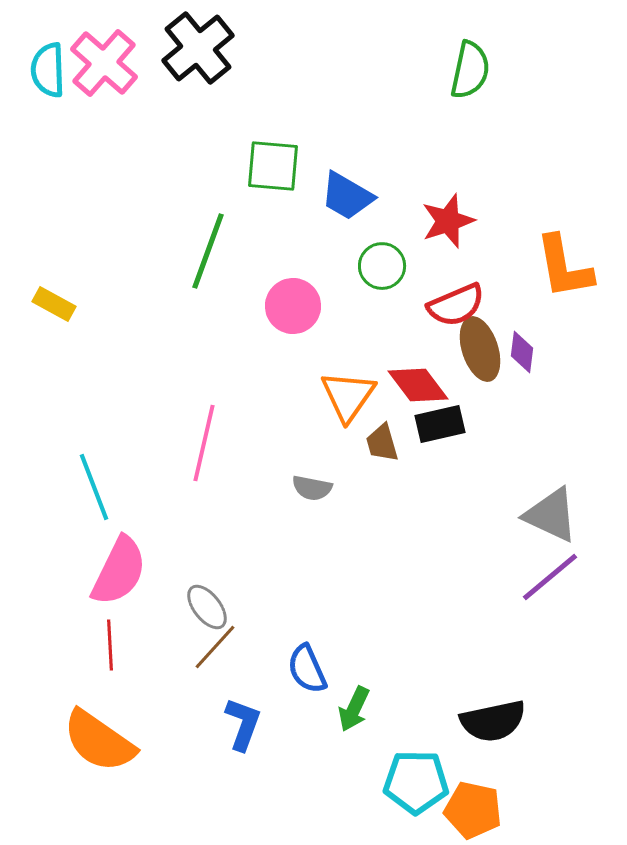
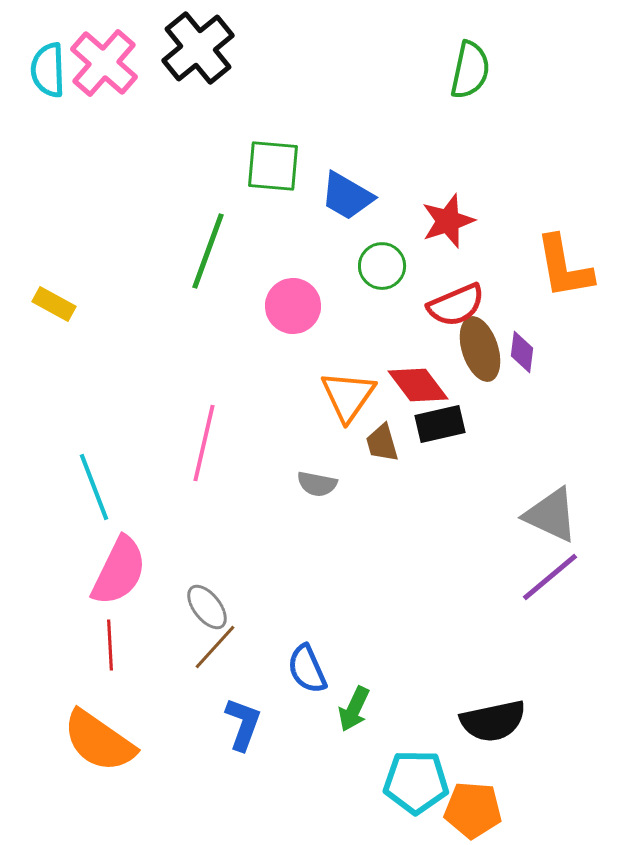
gray semicircle: moved 5 px right, 4 px up
orange pentagon: rotated 8 degrees counterclockwise
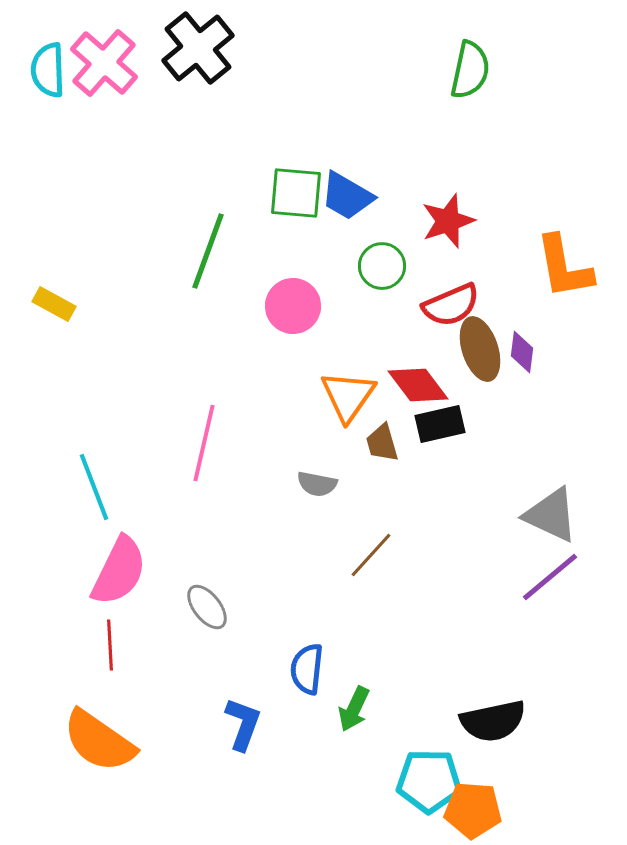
green square: moved 23 px right, 27 px down
red semicircle: moved 5 px left
brown line: moved 156 px right, 92 px up
blue semicircle: rotated 30 degrees clockwise
cyan pentagon: moved 13 px right, 1 px up
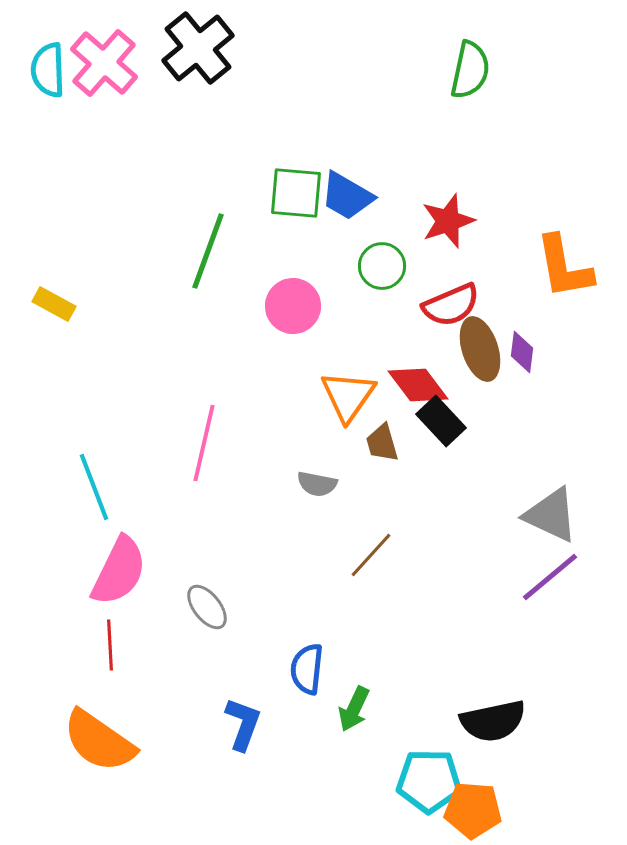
black rectangle: moved 1 px right, 3 px up; rotated 60 degrees clockwise
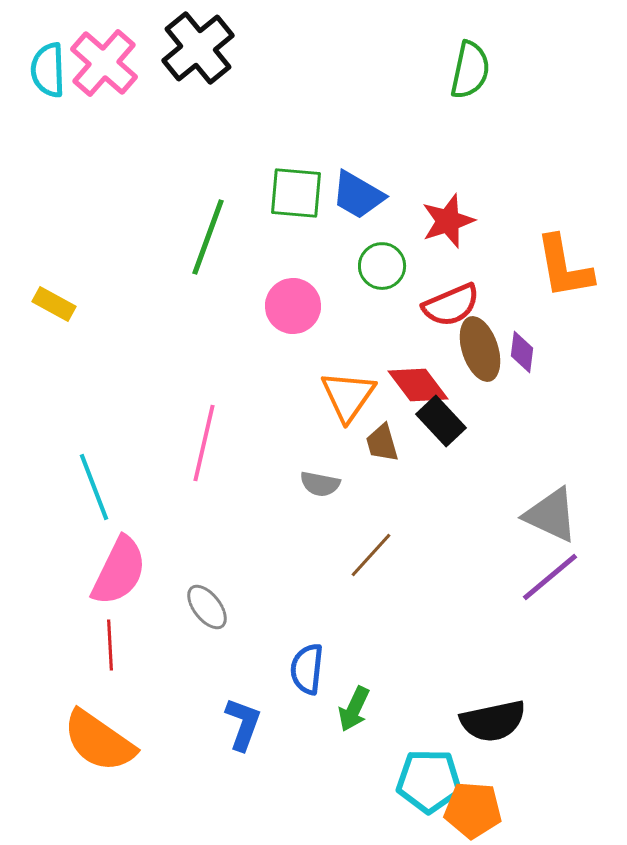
blue trapezoid: moved 11 px right, 1 px up
green line: moved 14 px up
gray semicircle: moved 3 px right
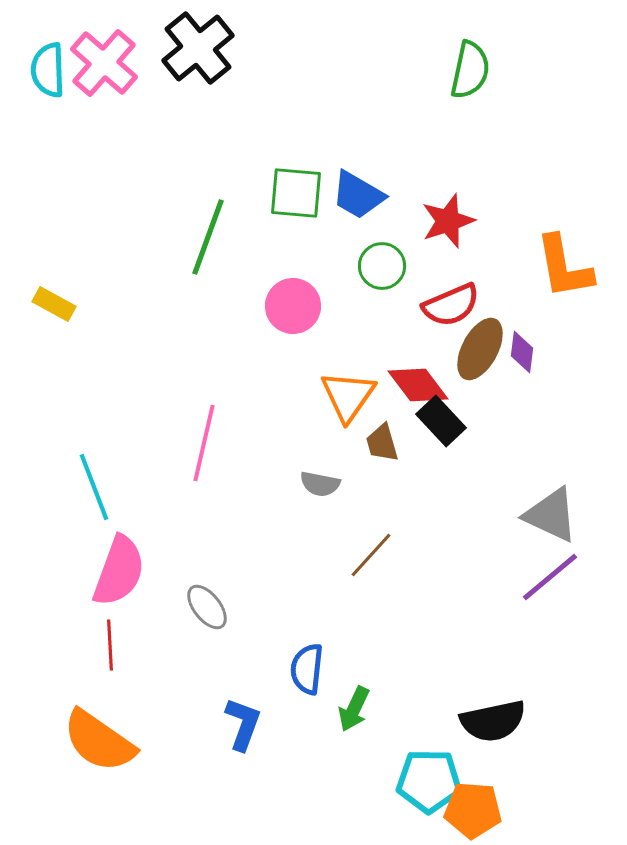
brown ellipse: rotated 46 degrees clockwise
pink semicircle: rotated 6 degrees counterclockwise
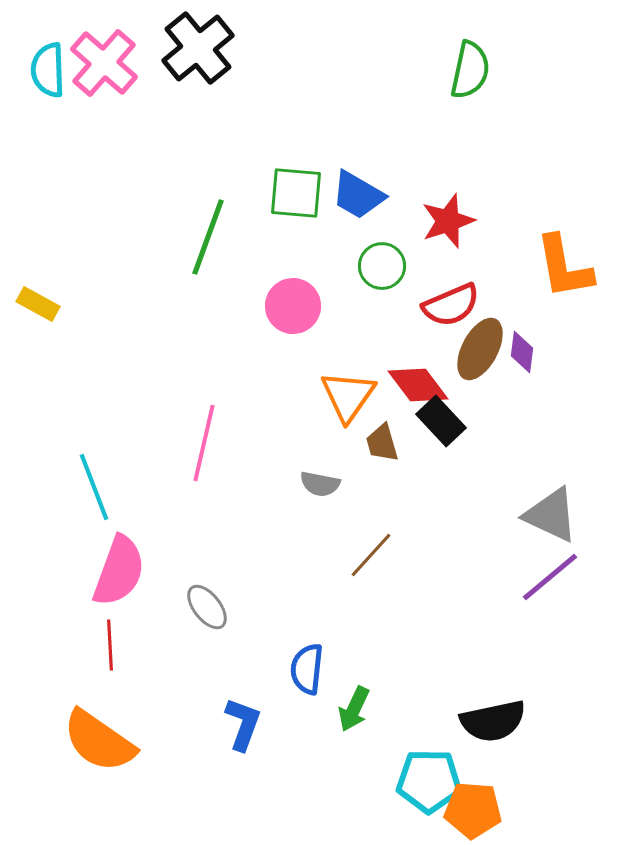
yellow rectangle: moved 16 px left
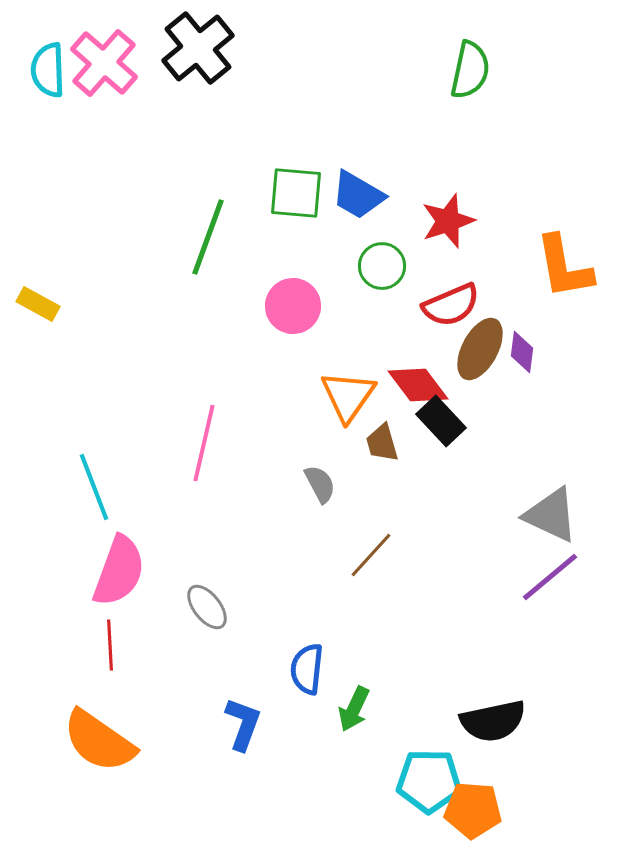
gray semicircle: rotated 129 degrees counterclockwise
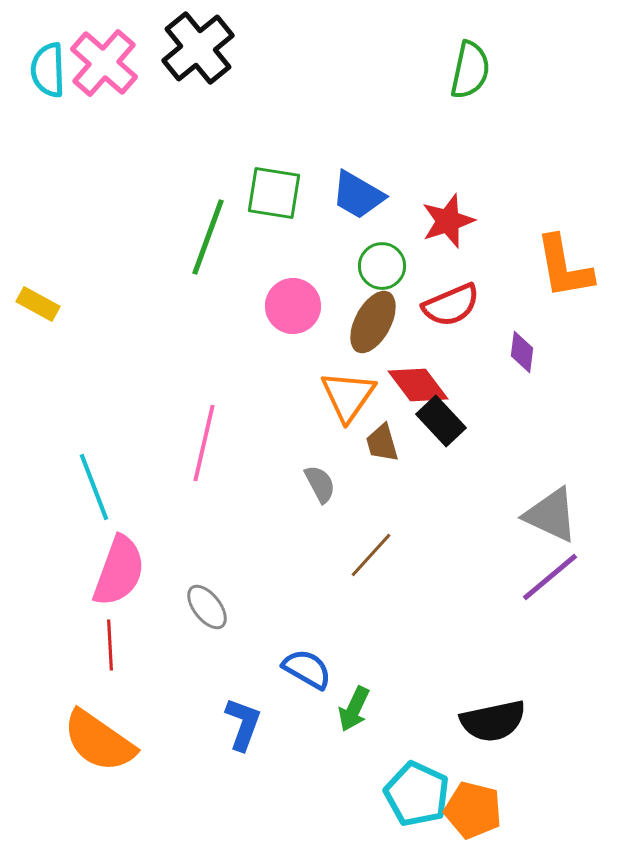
green square: moved 22 px left; rotated 4 degrees clockwise
brown ellipse: moved 107 px left, 27 px up
blue semicircle: rotated 114 degrees clockwise
cyan pentagon: moved 12 px left, 13 px down; rotated 24 degrees clockwise
orange pentagon: rotated 10 degrees clockwise
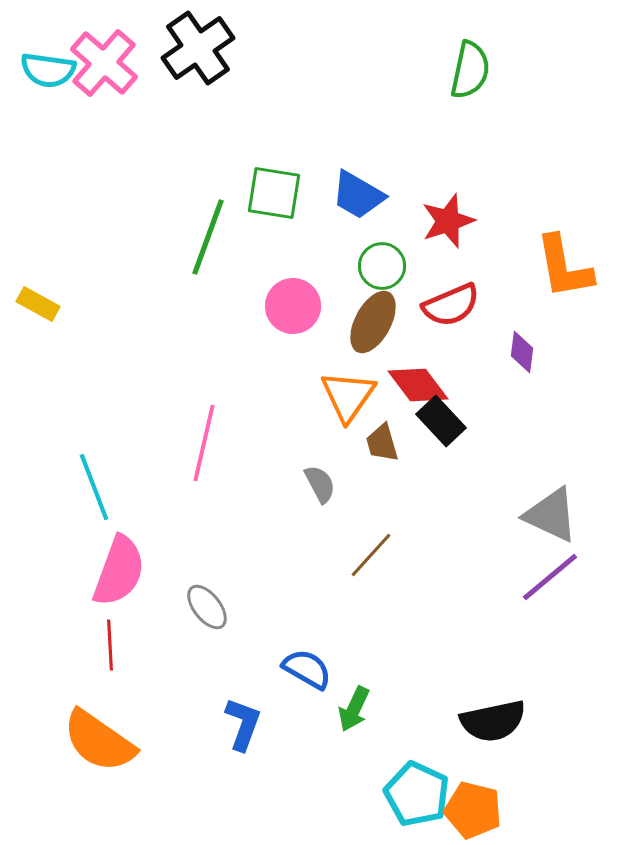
black cross: rotated 4 degrees clockwise
cyan semicircle: rotated 80 degrees counterclockwise
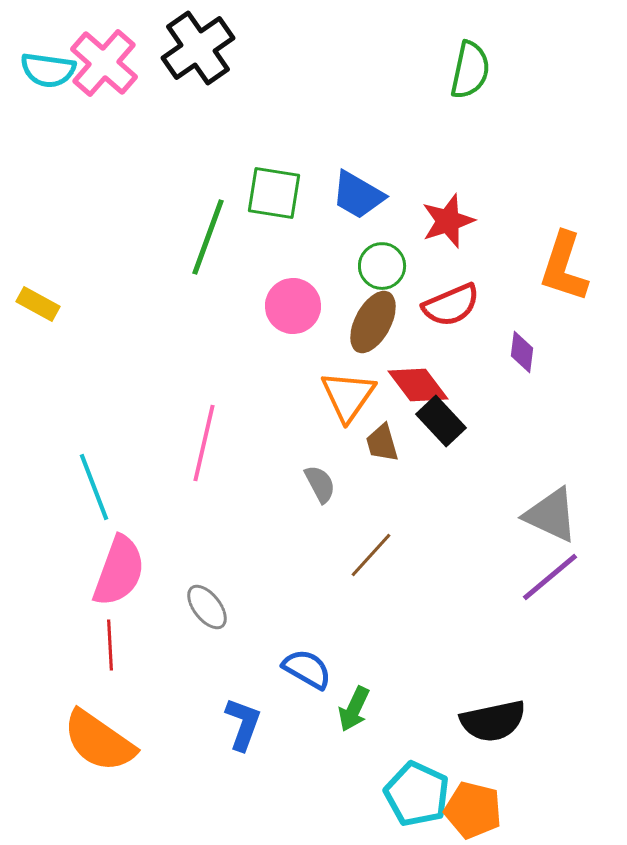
orange L-shape: rotated 28 degrees clockwise
